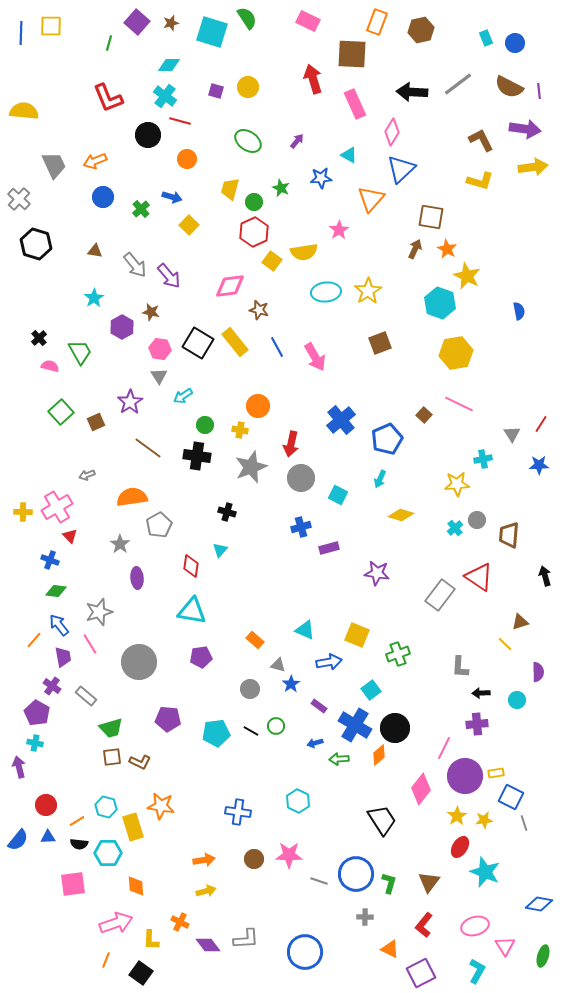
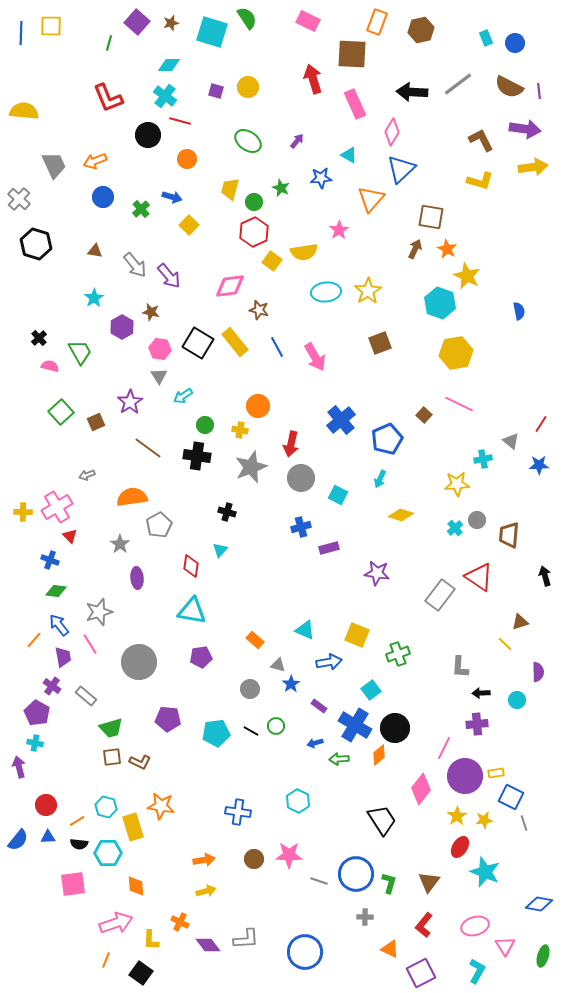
gray triangle at (512, 434): moved 1 px left, 7 px down; rotated 18 degrees counterclockwise
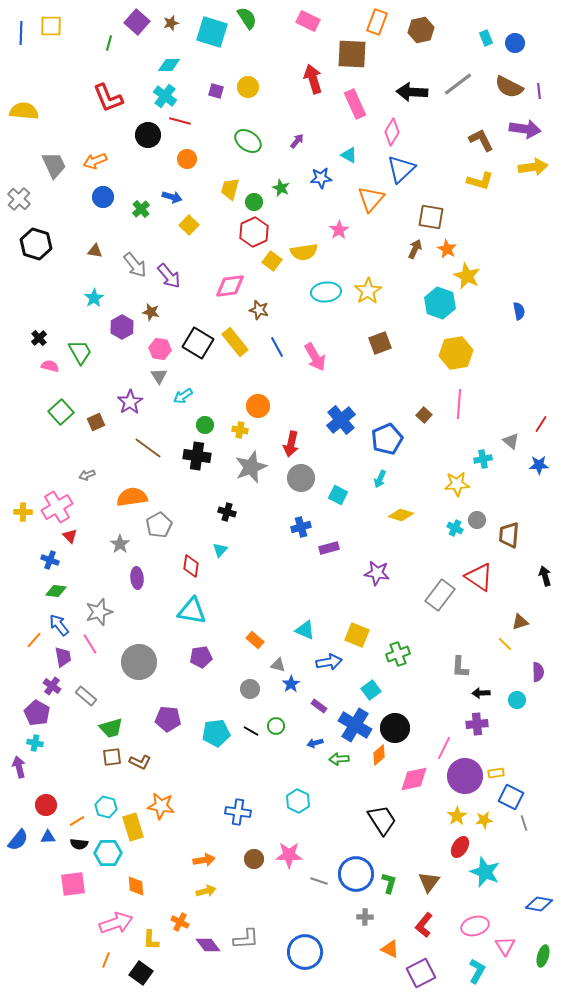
pink line at (459, 404): rotated 68 degrees clockwise
cyan cross at (455, 528): rotated 21 degrees counterclockwise
pink diamond at (421, 789): moved 7 px left, 10 px up; rotated 40 degrees clockwise
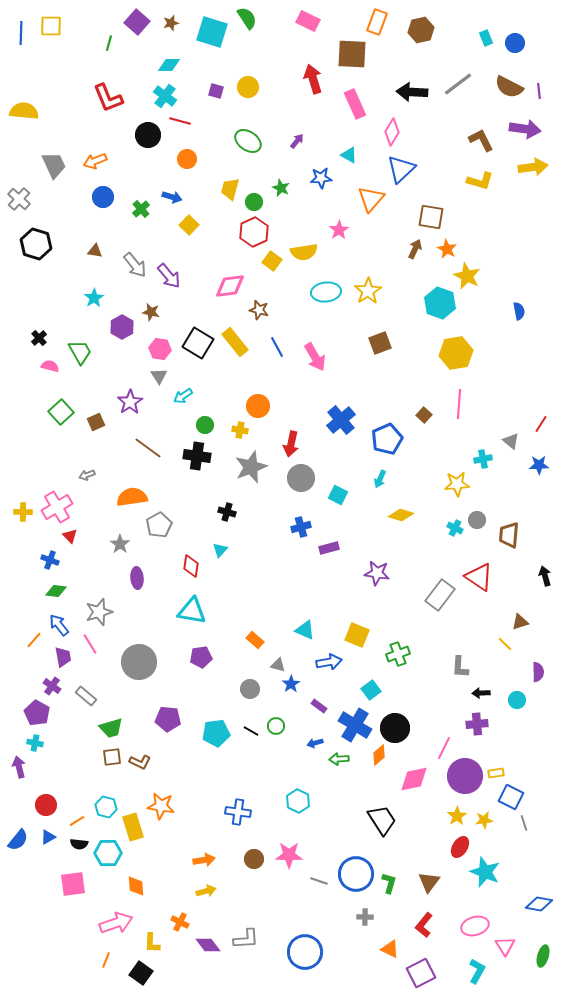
blue triangle at (48, 837): rotated 28 degrees counterclockwise
yellow L-shape at (151, 940): moved 1 px right, 3 px down
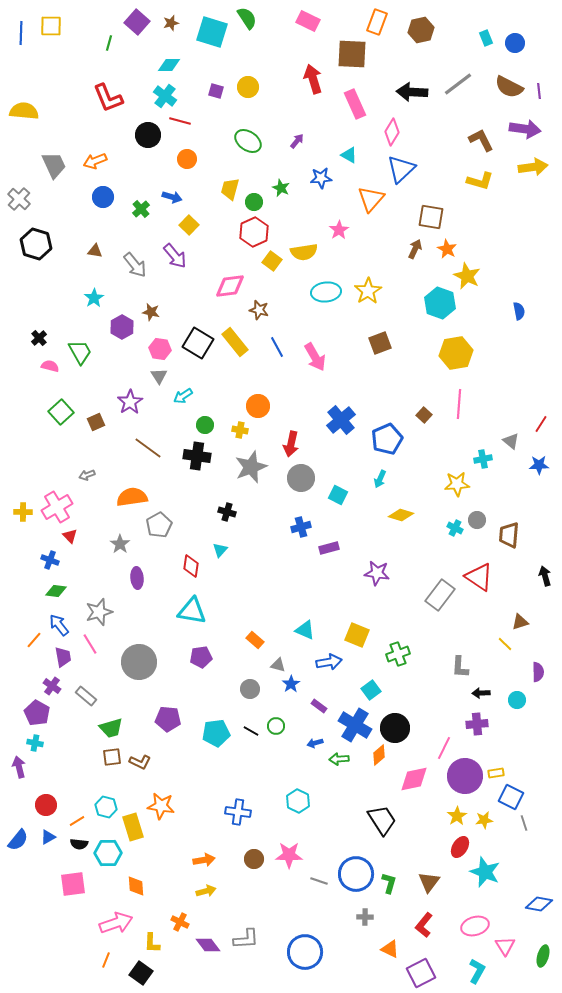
purple arrow at (169, 276): moved 6 px right, 20 px up
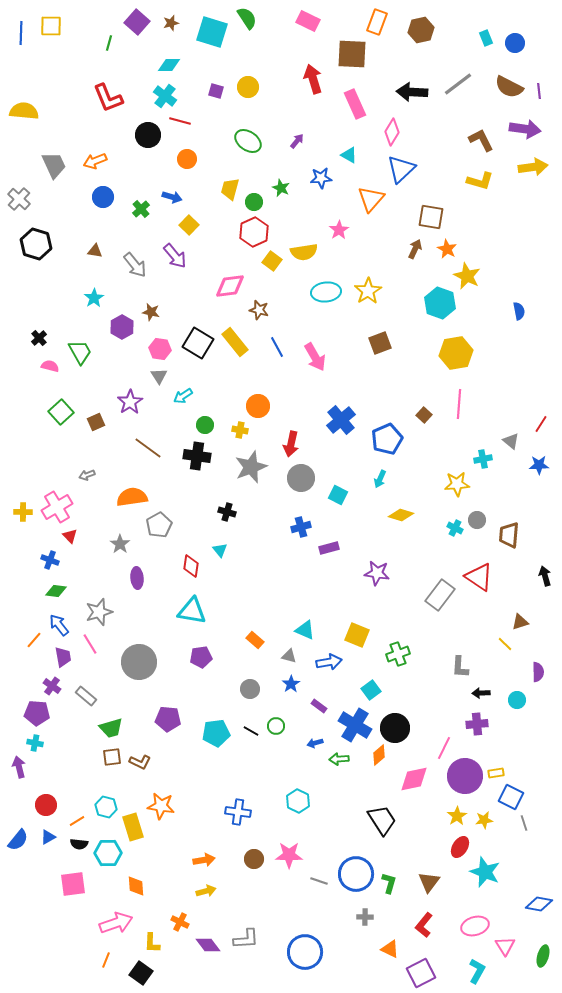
cyan triangle at (220, 550): rotated 21 degrees counterclockwise
gray triangle at (278, 665): moved 11 px right, 9 px up
purple pentagon at (37, 713): rotated 25 degrees counterclockwise
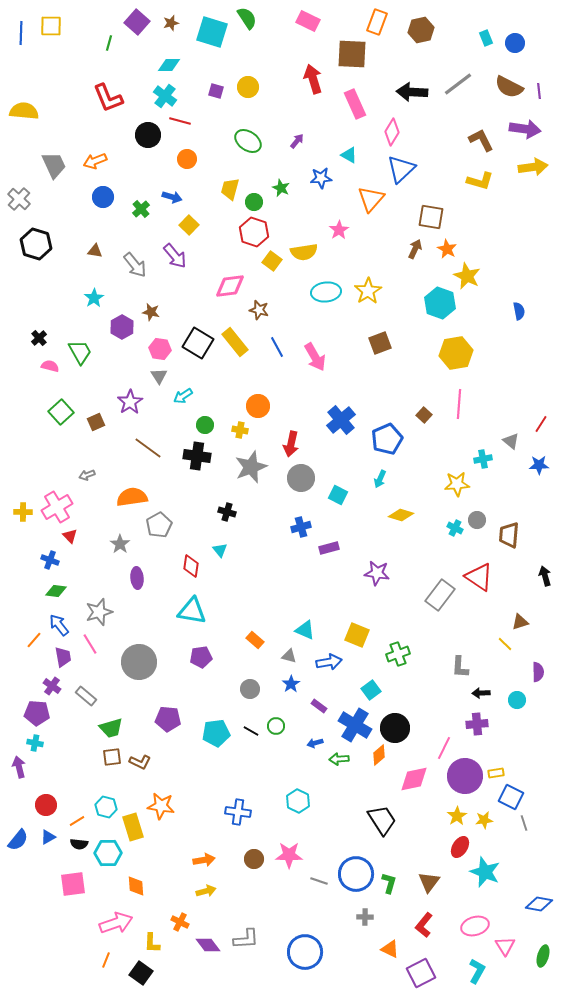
red hexagon at (254, 232): rotated 16 degrees counterclockwise
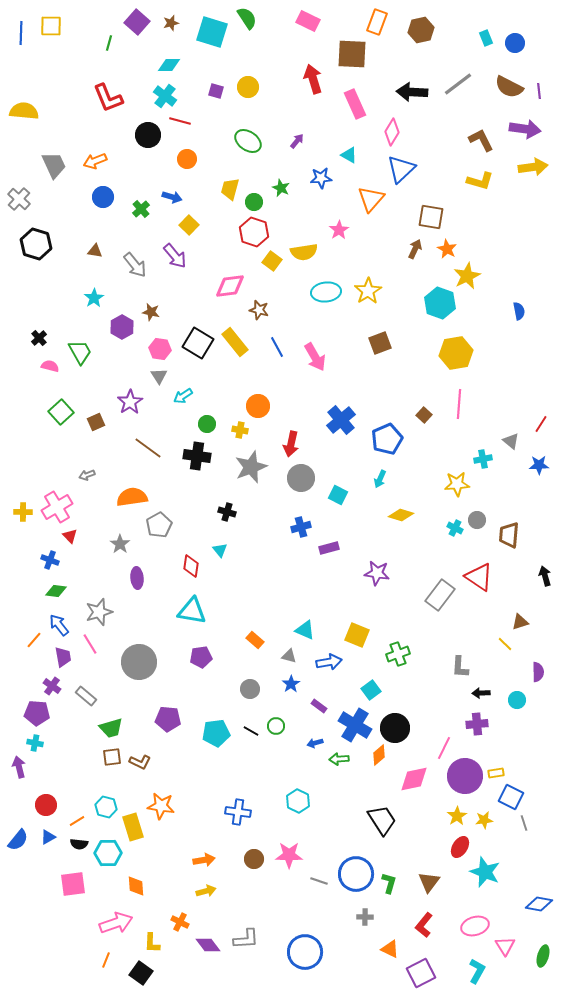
yellow star at (467, 276): rotated 20 degrees clockwise
green circle at (205, 425): moved 2 px right, 1 px up
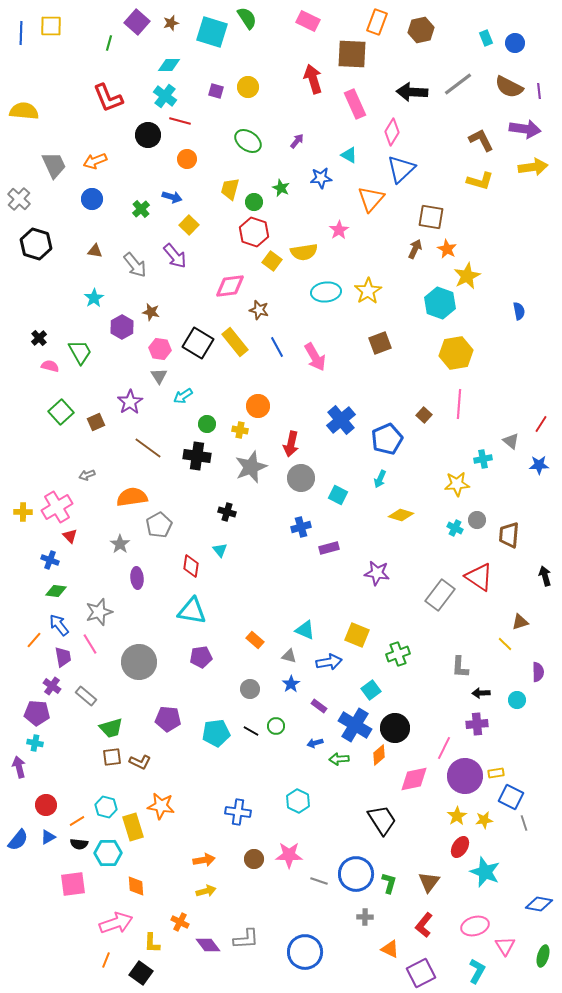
blue circle at (103, 197): moved 11 px left, 2 px down
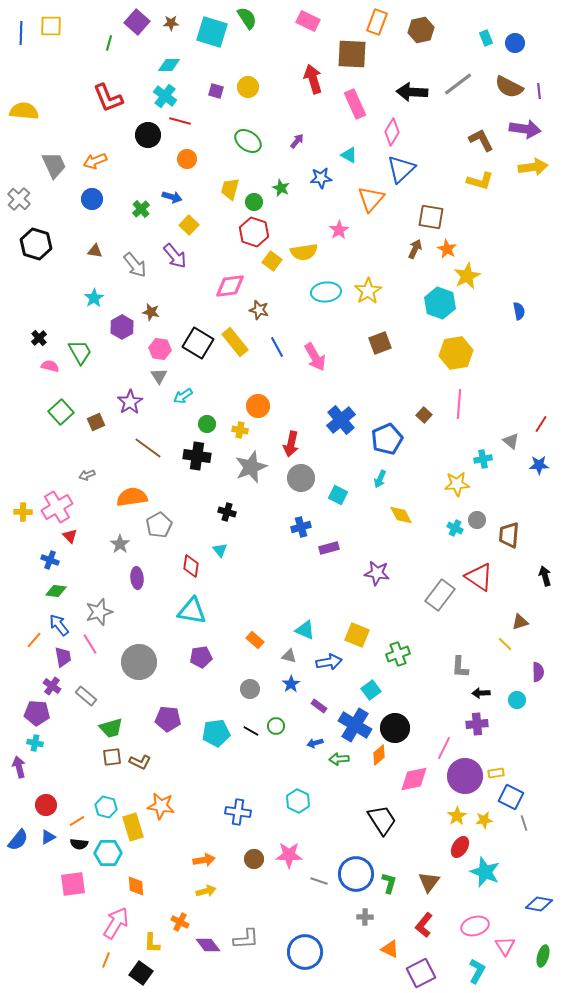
brown star at (171, 23): rotated 14 degrees clockwise
yellow diamond at (401, 515): rotated 45 degrees clockwise
pink arrow at (116, 923): rotated 40 degrees counterclockwise
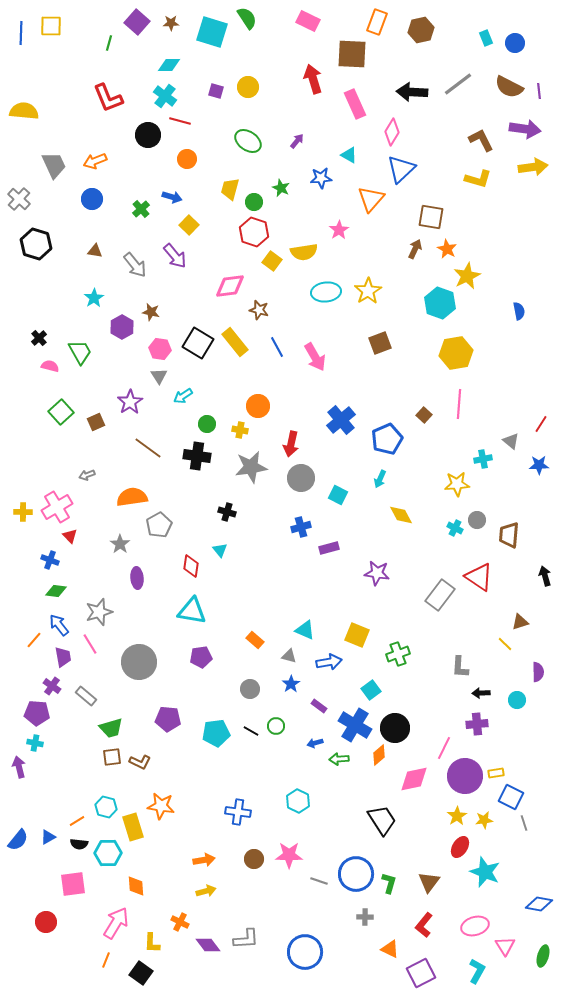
yellow L-shape at (480, 181): moved 2 px left, 2 px up
gray star at (251, 467): rotated 12 degrees clockwise
red circle at (46, 805): moved 117 px down
